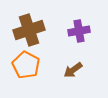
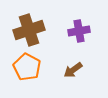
orange pentagon: moved 1 px right, 2 px down
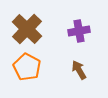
brown cross: moved 2 px left, 1 px up; rotated 28 degrees counterclockwise
brown arrow: moved 6 px right; rotated 96 degrees clockwise
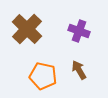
purple cross: rotated 30 degrees clockwise
orange pentagon: moved 16 px right, 9 px down; rotated 16 degrees counterclockwise
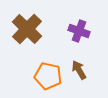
orange pentagon: moved 5 px right
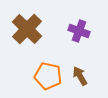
brown arrow: moved 1 px right, 6 px down
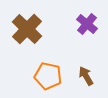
purple cross: moved 8 px right, 7 px up; rotated 20 degrees clockwise
brown arrow: moved 6 px right
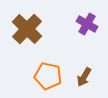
purple cross: rotated 10 degrees counterclockwise
brown arrow: moved 2 px left, 1 px down; rotated 120 degrees counterclockwise
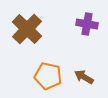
purple cross: rotated 20 degrees counterclockwise
brown arrow: rotated 90 degrees clockwise
